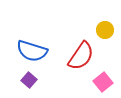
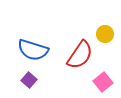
yellow circle: moved 4 px down
blue semicircle: moved 1 px right, 1 px up
red semicircle: moved 1 px left, 1 px up
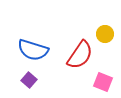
pink square: rotated 30 degrees counterclockwise
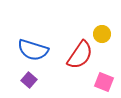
yellow circle: moved 3 px left
pink square: moved 1 px right
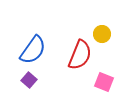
blue semicircle: rotated 72 degrees counterclockwise
red semicircle: rotated 12 degrees counterclockwise
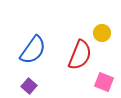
yellow circle: moved 1 px up
purple square: moved 6 px down
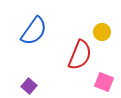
yellow circle: moved 1 px up
blue semicircle: moved 1 px right, 19 px up
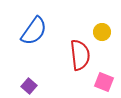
red semicircle: rotated 28 degrees counterclockwise
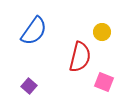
red semicircle: moved 2 px down; rotated 20 degrees clockwise
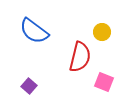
blue semicircle: rotated 92 degrees clockwise
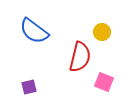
purple square: moved 1 px down; rotated 35 degrees clockwise
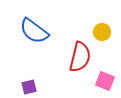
pink square: moved 1 px right, 1 px up
